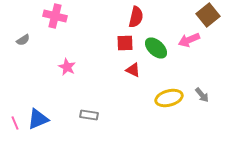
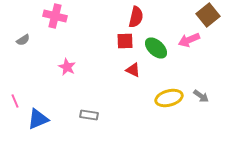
red square: moved 2 px up
gray arrow: moved 1 px left, 1 px down; rotated 14 degrees counterclockwise
pink line: moved 22 px up
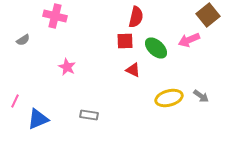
pink line: rotated 48 degrees clockwise
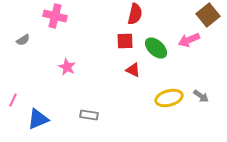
red semicircle: moved 1 px left, 3 px up
pink line: moved 2 px left, 1 px up
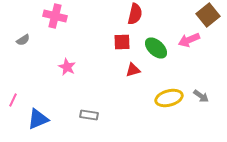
red square: moved 3 px left, 1 px down
red triangle: rotated 42 degrees counterclockwise
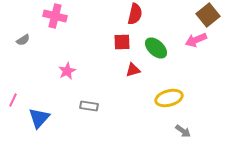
pink arrow: moved 7 px right
pink star: moved 4 px down; rotated 18 degrees clockwise
gray arrow: moved 18 px left, 35 px down
gray rectangle: moved 9 px up
blue triangle: moved 1 px right, 1 px up; rotated 25 degrees counterclockwise
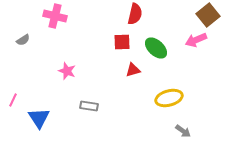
pink star: rotated 24 degrees counterclockwise
blue triangle: rotated 15 degrees counterclockwise
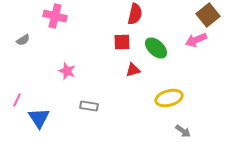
pink line: moved 4 px right
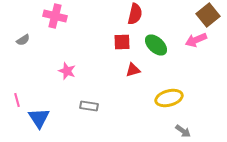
green ellipse: moved 3 px up
pink line: rotated 40 degrees counterclockwise
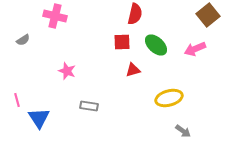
pink arrow: moved 1 px left, 9 px down
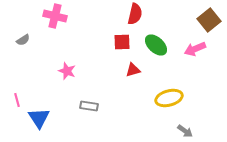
brown square: moved 1 px right, 5 px down
gray arrow: moved 2 px right
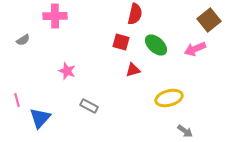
pink cross: rotated 15 degrees counterclockwise
red square: moved 1 px left; rotated 18 degrees clockwise
gray rectangle: rotated 18 degrees clockwise
blue triangle: moved 1 px right; rotated 15 degrees clockwise
